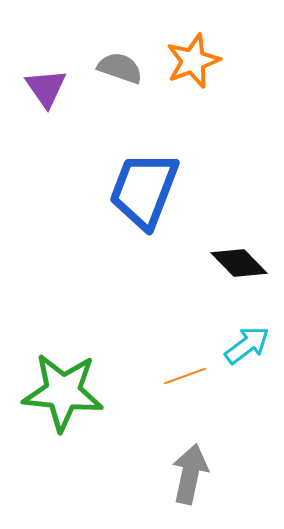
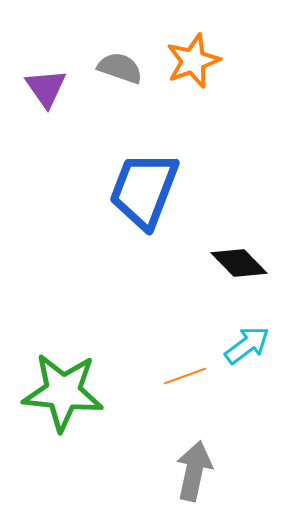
gray arrow: moved 4 px right, 3 px up
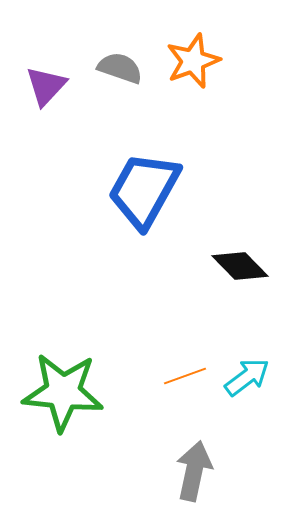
purple triangle: moved 2 px up; rotated 18 degrees clockwise
blue trapezoid: rotated 8 degrees clockwise
black diamond: moved 1 px right, 3 px down
cyan arrow: moved 32 px down
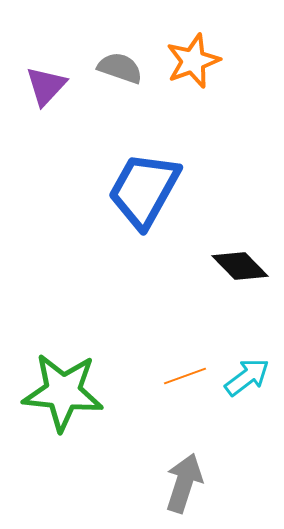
gray arrow: moved 10 px left, 12 px down; rotated 6 degrees clockwise
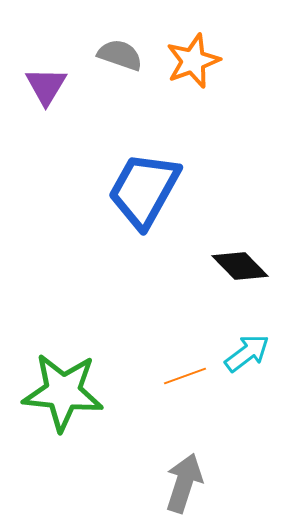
gray semicircle: moved 13 px up
purple triangle: rotated 12 degrees counterclockwise
cyan arrow: moved 24 px up
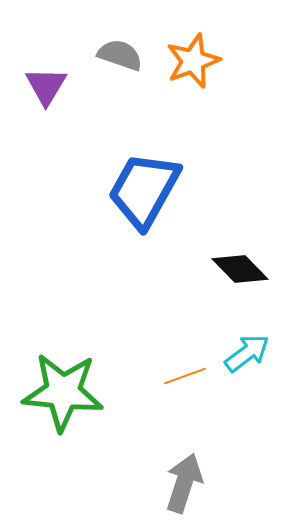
black diamond: moved 3 px down
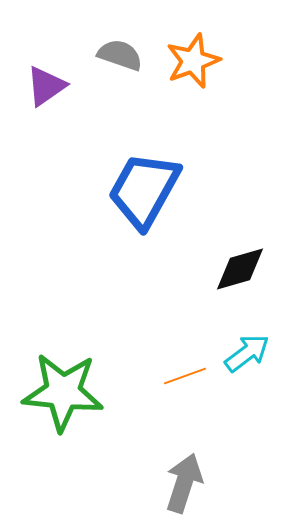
purple triangle: rotated 24 degrees clockwise
black diamond: rotated 62 degrees counterclockwise
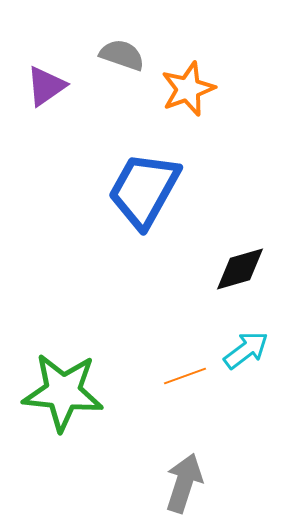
gray semicircle: moved 2 px right
orange star: moved 5 px left, 28 px down
cyan arrow: moved 1 px left, 3 px up
